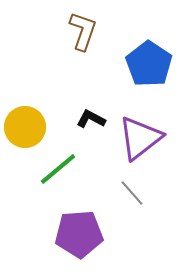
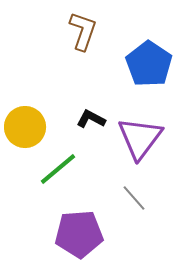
purple triangle: rotated 15 degrees counterclockwise
gray line: moved 2 px right, 5 px down
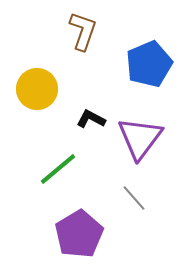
blue pentagon: rotated 15 degrees clockwise
yellow circle: moved 12 px right, 38 px up
purple pentagon: rotated 27 degrees counterclockwise
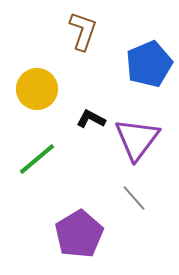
purple triangle: moved 3 px left, 1 px down
green line: moved 21 px left, 10 px up
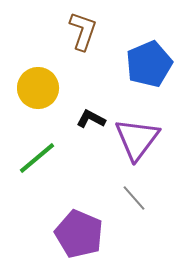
yellow circle: moved 1 px right, 1 px up
green line: moved 1 px up
purple pentagon: rotated 18 degrees counterclockwise
